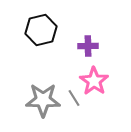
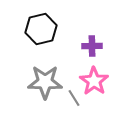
black hexagon: moved 1 px up
purple cross: moved 4 px right
gray star: moved 2 px right, 18 px up
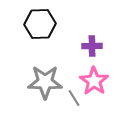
black hexagon: moved 1 px left, 5 px up; rotated 12 degrees clockwise
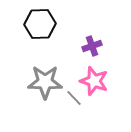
purple cross: rotated 18 degrees counterclockwise
pink star: rotated 16 degrees counterclockwise
gray line: rotated 12 degrees counterclockwise
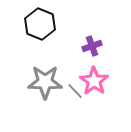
black hexagon: rotated 24 degrees clockwise
pink star: rotated 16 degrees clockwise
gray line: moved 1 px right, 7 px up
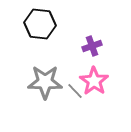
black hexagon: rotated 16 degrees counterclockwise
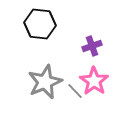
gray star: rotated 24 degrees counterclockwise
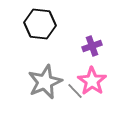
pink star: moved 2 px left
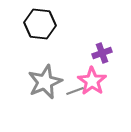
purple cross: moved 10 px right, 7 px down
gray line: rotated 66 degrees counterclockwise
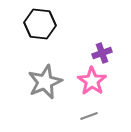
gray line: moved 14 px right, 25 px down
